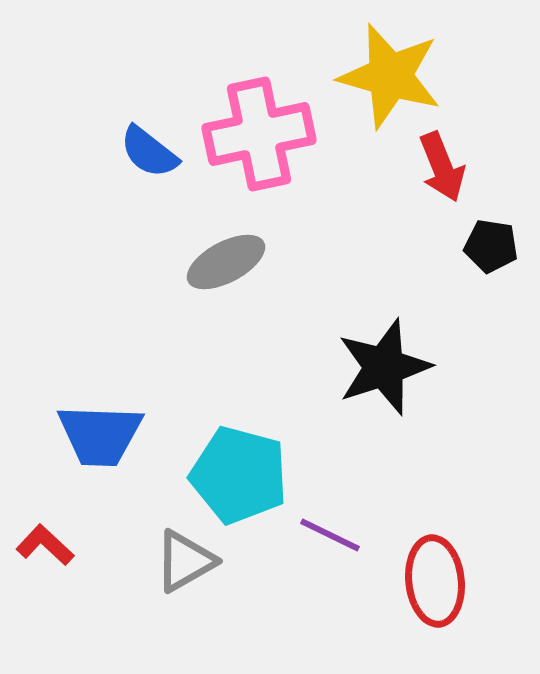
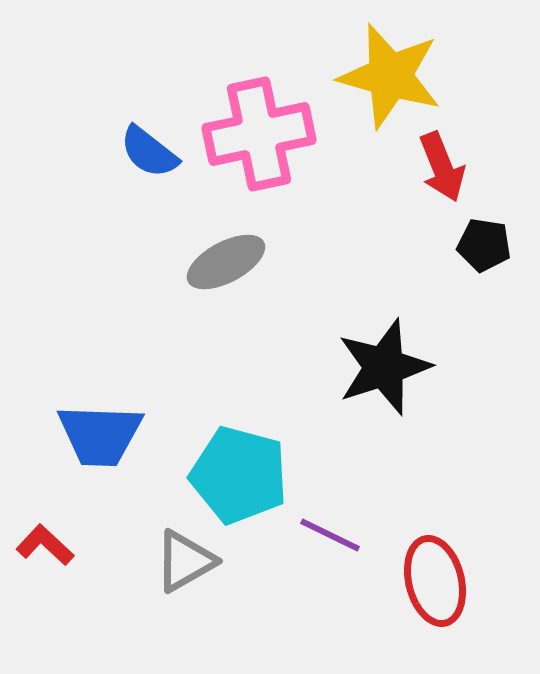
black pentagon: moved 7 px left, 1 px up
red ellipse: rotated 8 degrees counterclockwise
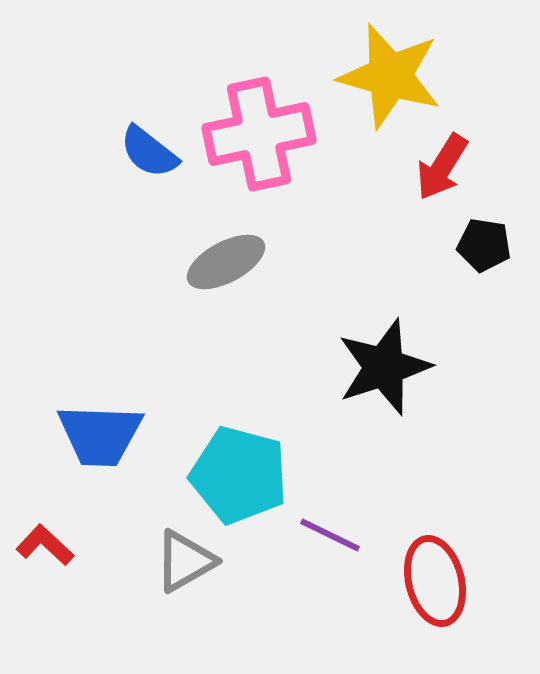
red arrow: rotated 54 degrees clockwise
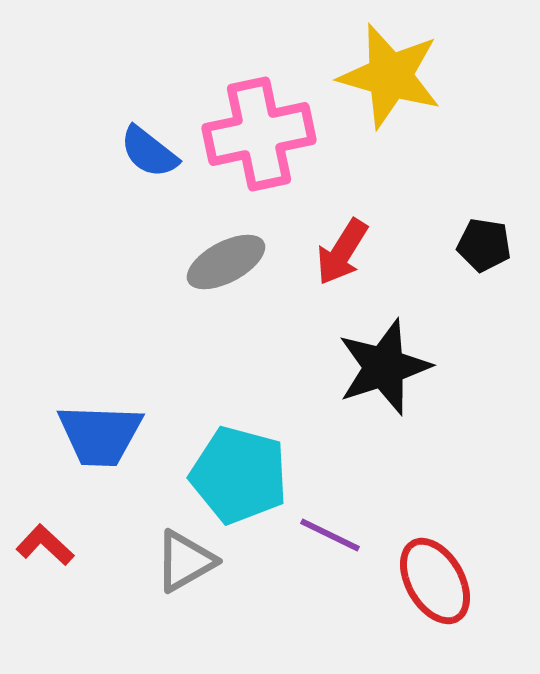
red arrow: moved 100 px left, 85 px down
red ellipse: rotated 16 degrees counterclockwise
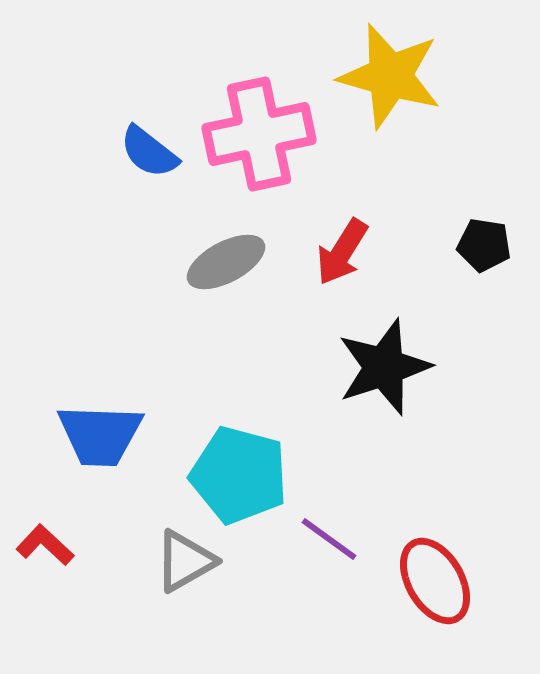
purple line: moved 1 px left, 4 px down; rotated 10 degrees clockwise
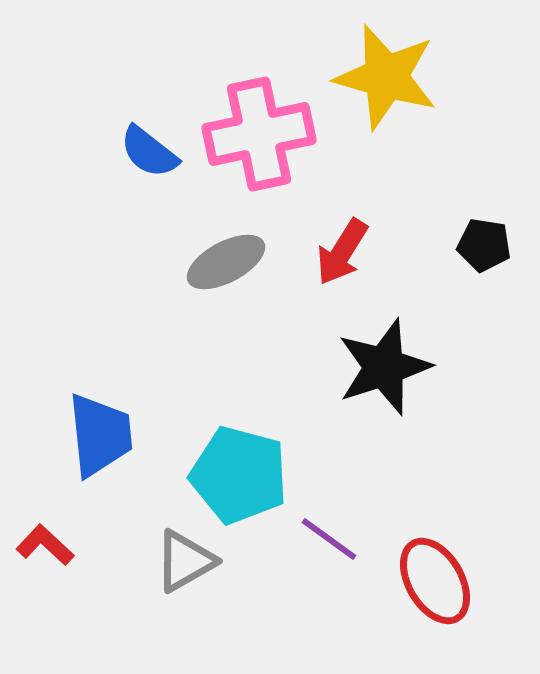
yellow star: moved 4 px left, 1 px down
blue trapezoid: rotated 98 degrees counterclockwise
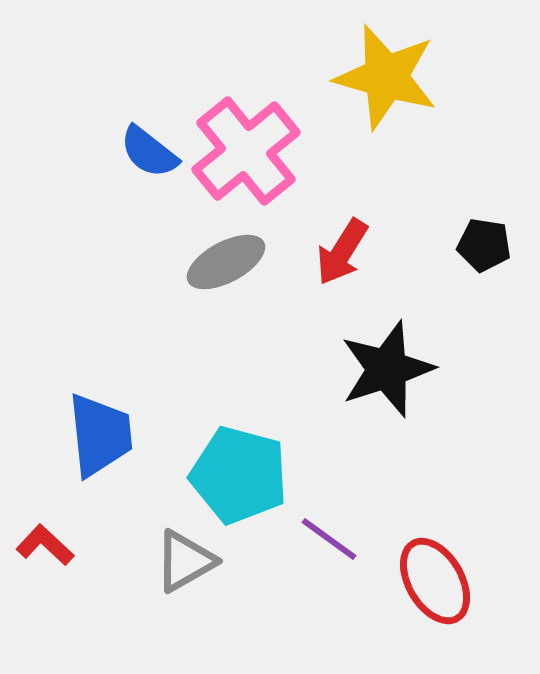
pink cross: moved 13 px left, 17 px down; rotated 27 degrees counterclockwise
black star: moved 3 px right, 2 px down
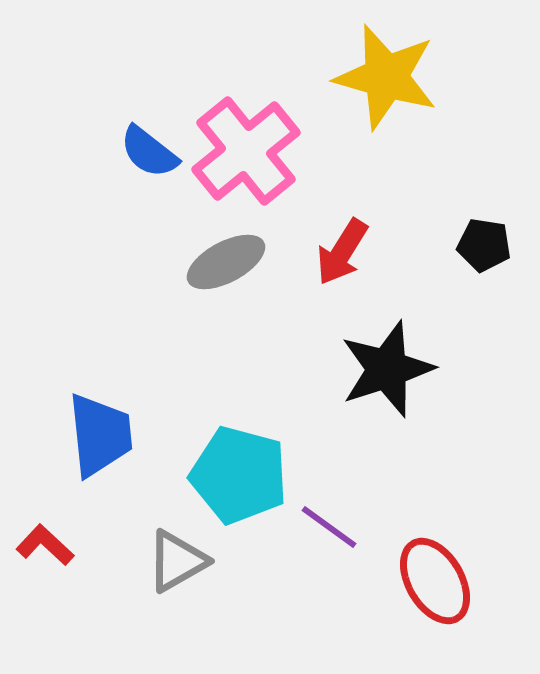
purple line: moved 12 px up
gray triangle: moved 8 px left
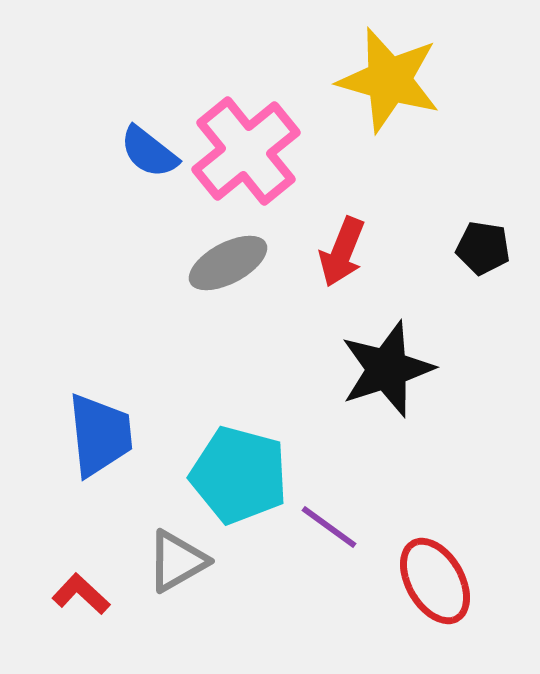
yellow star: moved 3 px right, 3 px down
black pentagon: moved 1 px left, 3 px down
red arrow: rotated 10 degrees counterclockwise
gray ellipse: moved 2 px right, 1 px down
red L-shape: moved 36 px right, 49 px down
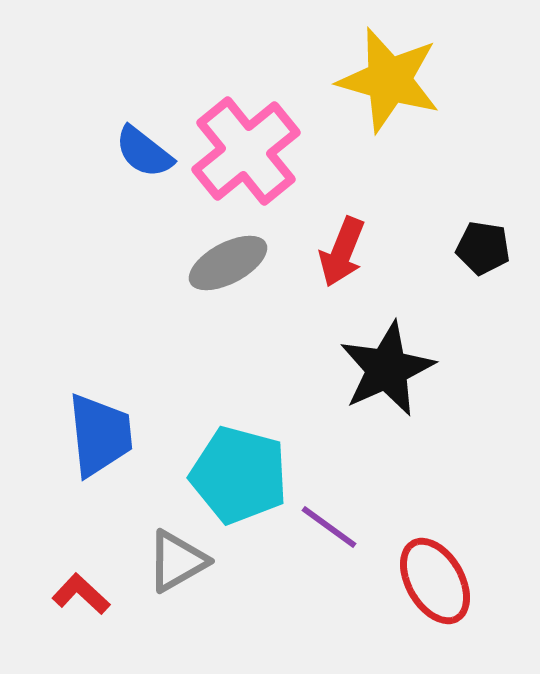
blue semicircle: moved 5 px left
black star: rotated 6 degrees counterclockwise
